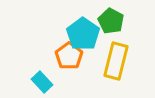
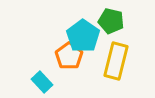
green pentagon: rotated 15 degrees counterclockwise
cyan pentagon: moved 2 px down
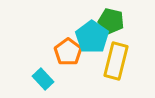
cyan pentagon: moved 9 px right, 1 px down
orange pentagon: moved 1 px left, 4 px up
cyan rectangle: moved 1 px right, 3 px up
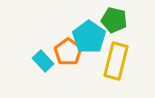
green pentagon: moved 3 px right, 1 px up
cyan pentagon: moved 3 px left
cyan rectangle: moved 18 px up
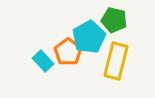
cyan pentagon: rotated 8 degrees clockwise
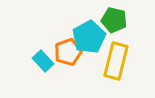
orange pentagon: rotated 16 degrees clockwise
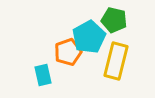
cyan rectangle: moved 14 px down; rotated 30 degrees clockwise
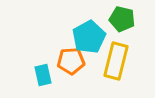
green pentagon: moved 8 px right, 1 px up
orange pentagon: moved 3 px right, 9 px down; rotated 16 degrees clockwise
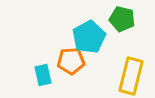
yellow rectangle: moved 15 px right, 15 px down
